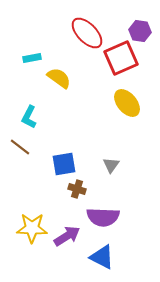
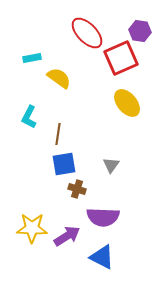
brown line: moved 38 px right, 13 px up; rotated 60 degrees clockwise
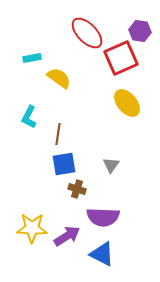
blue triangle: moved 3 px up
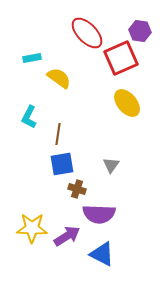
blue square: moved 2 px left
purple semicircle: moved 4 px left, 3 px up
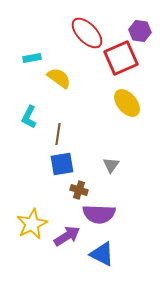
brown cross: moved 2 px right, 1 px down
yellow star: moved 4 px up; rotated 28 degrees counterclockwise
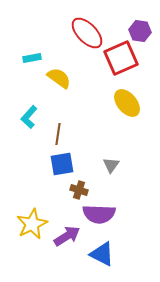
cyan L-shape: rotated 15 degrees clockwise
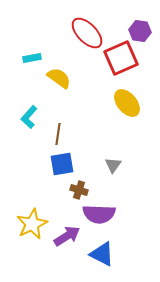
gray triangle: moved 2 px right
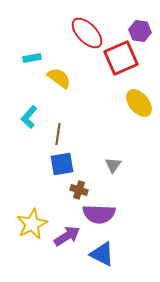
yellow ellipse: moved 12 px right
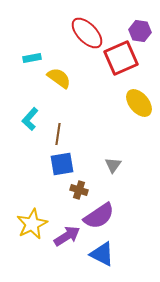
cyan L-shape: moved 1 px right, 2 px down
purple semicircle: moved 2 px down; rotated 36 degrees counterclockwise
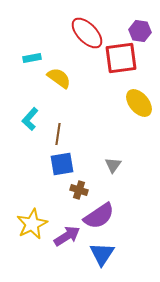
red square: rotated 16 degrees clockwise
blue triangle: rotated 36 degrees clockwise
